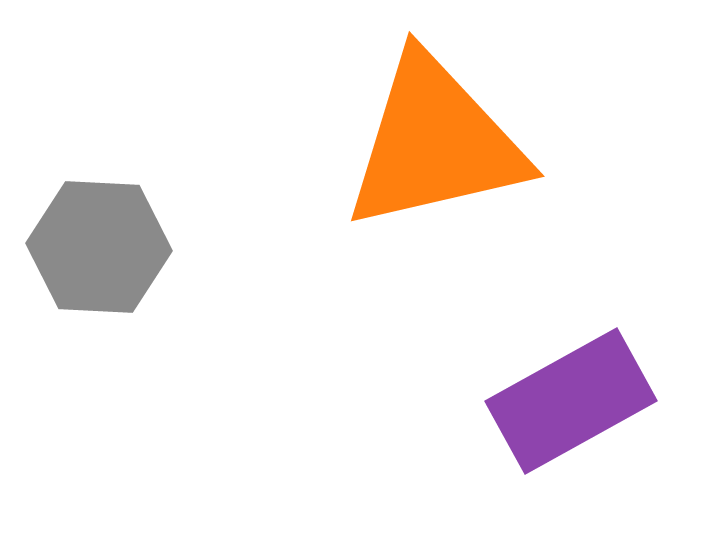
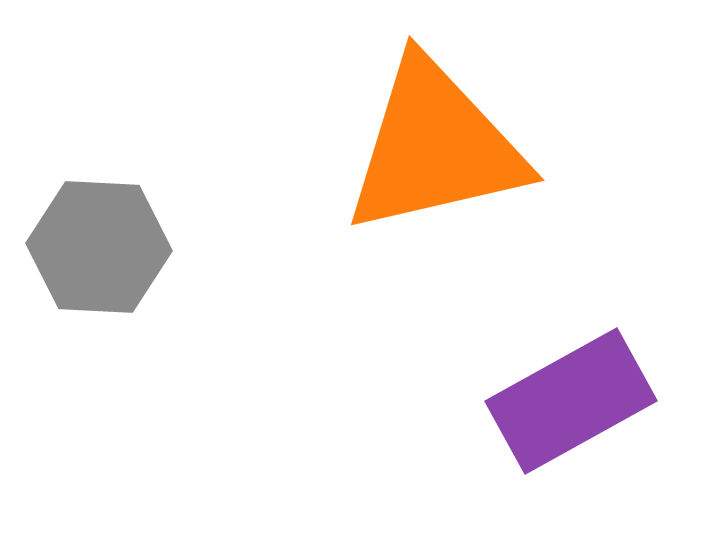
orange triangle: moved 4 px down
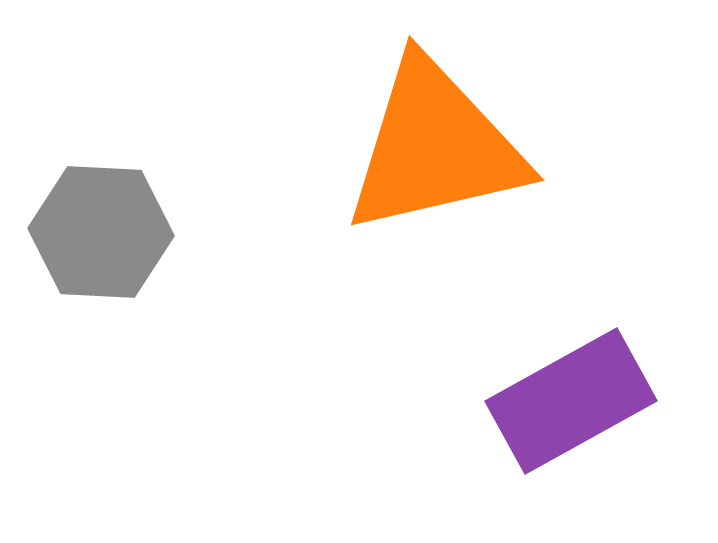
gray hexagon: moved 2 px right, 15 px up
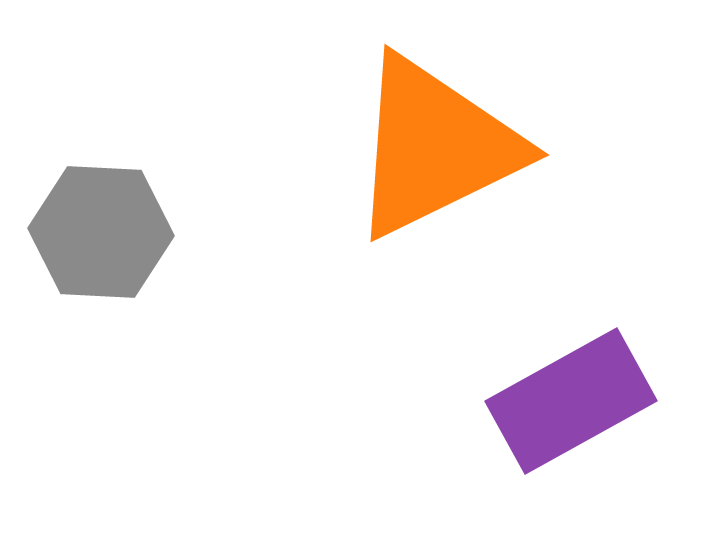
orange triangle: rotated 13 degrees counterclockwise
